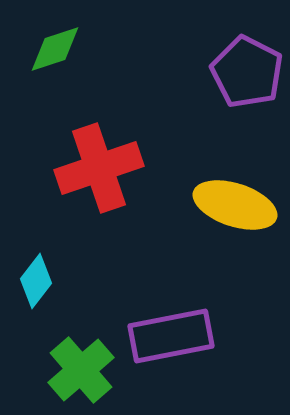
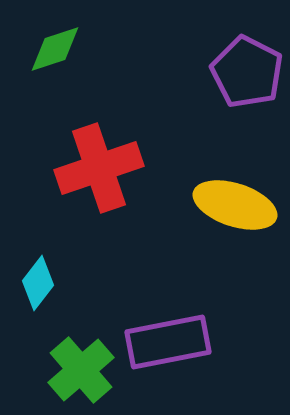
cyan diamond: moved 2 px right, 2 px down
purple rectangle: moved 3 px left, 6 px down
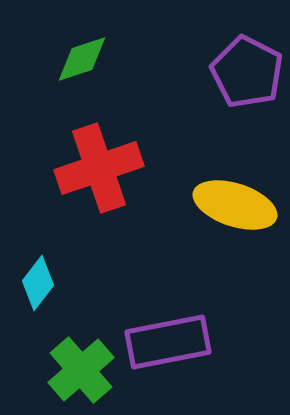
green diamond: moved 27 px right, 10 px down
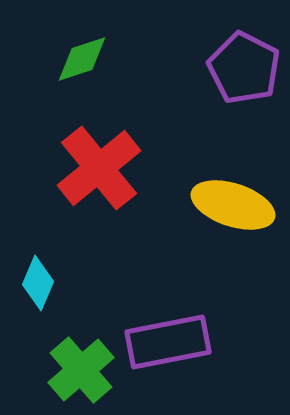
purple pentagon: moved 3 px left, 4 px up
red cross: rotated 20 degrees counterclockwise
yellow ellipse: moved 2 px left
cyan diamond: rotated 14 degrees counterclockwise
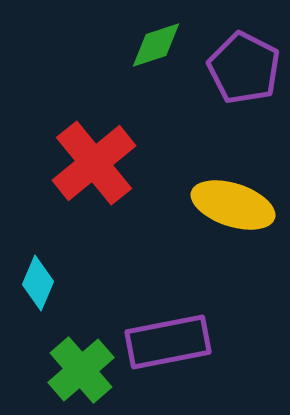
green diamond: moved 74 px right, 14 px up
red cross: moved 5 px left, 5 px up
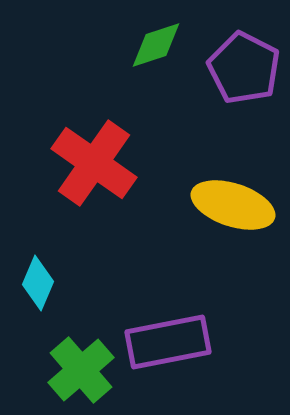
red cross: rotated 16 degrees counterclockwise
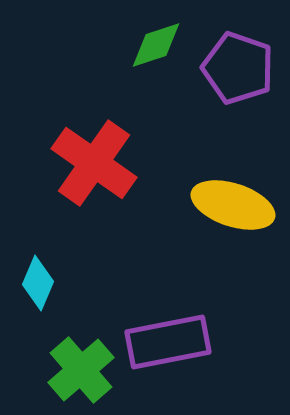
purple pentagon: moved 6 px left; rotated 8 degrees counterclockwise
